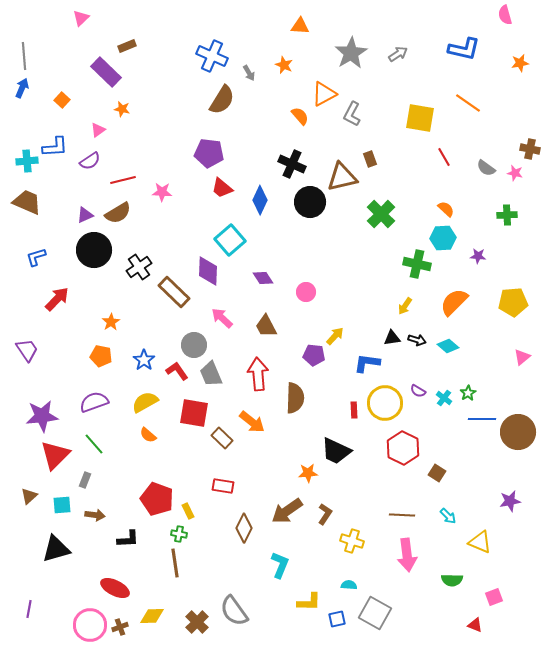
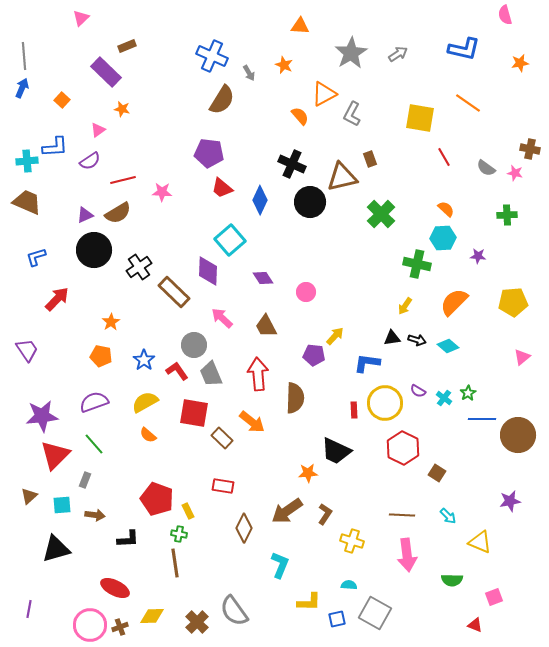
brown circle at (518, 432): moved 3 px down
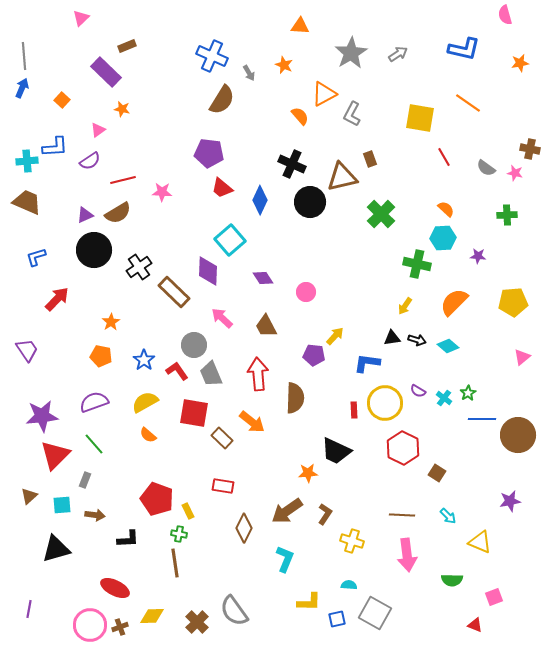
cyan L-shape at (280, 565): moved 5 px right, 6 px up
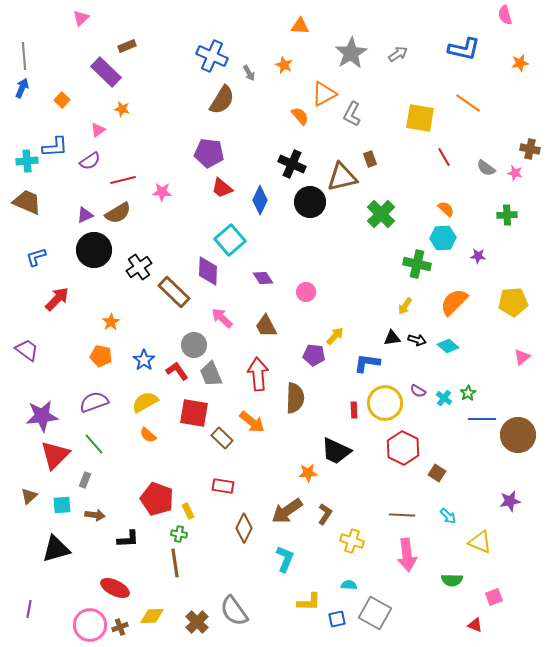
purple trapezoid at (27, 350): rotated 20 degrees counterclockwise
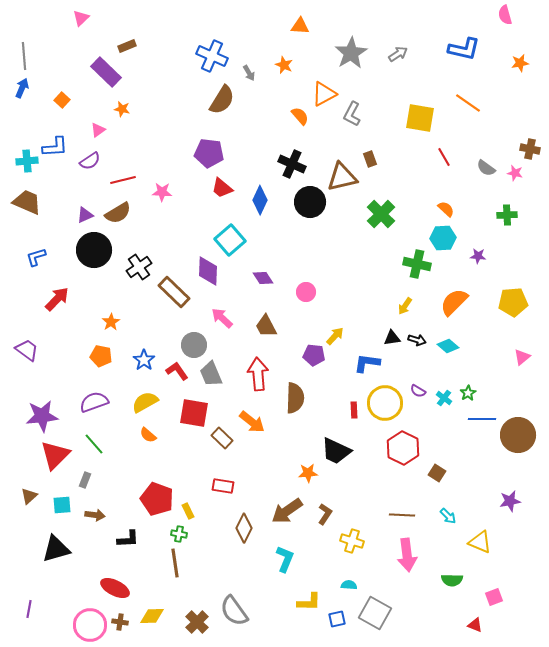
brown cross at (120, 627): moved 5 px up; rotated 28 degrees clockwise
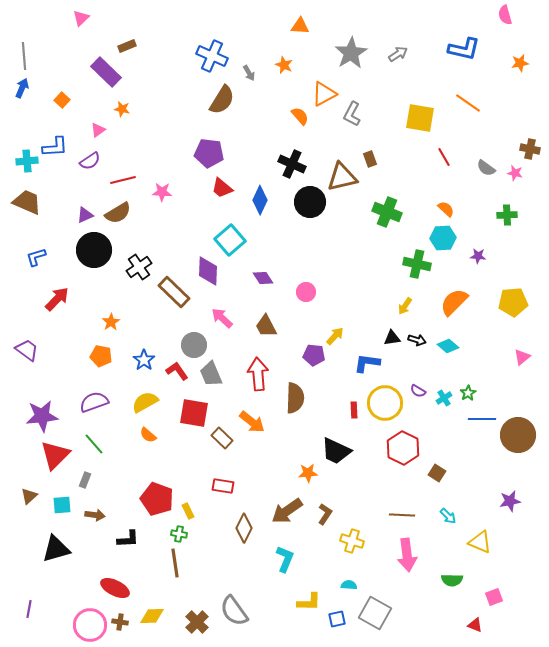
green cross at (381, 214): moved 6 px right, 2 px up; rotated 24 degrees counterclockwise
cyan cross at (444, 398): rotated 21 degrees clockwise
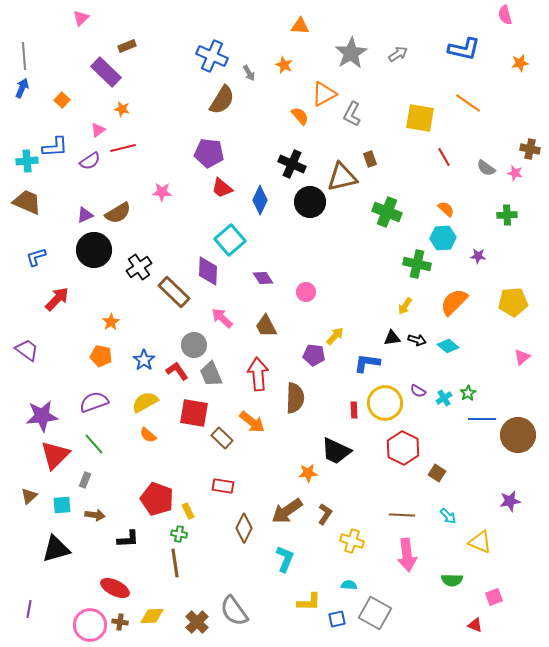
red line at (123, 180): moved 32 px up
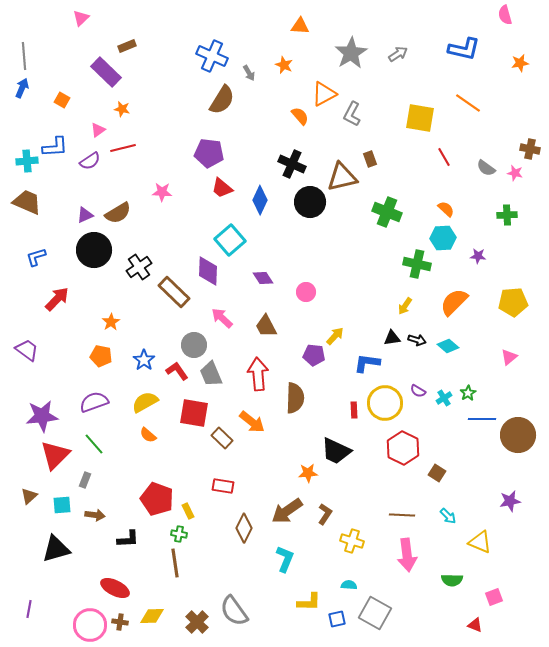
orange square at (62, 100): rotated 14 degrees counterclockwise
pink triangle at (522, 357): moved 13 px left
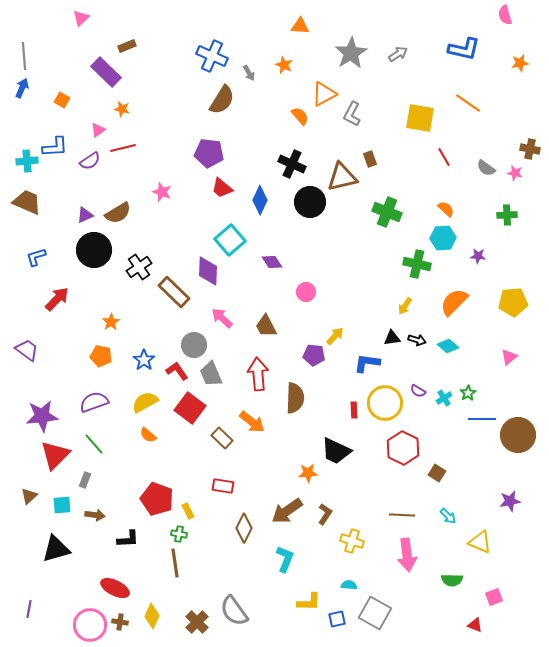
pink star at (162, 192): rotated 18 degrees clockwise
purple diamond at (263, 278): moved 9 px right, 16 px up
red square at (194, 413): moved 4 px left, 5 px up; rotated 28 degrees clockwise
yellow diamond at (152, 616): rotated 65 degrees counterclockwise
